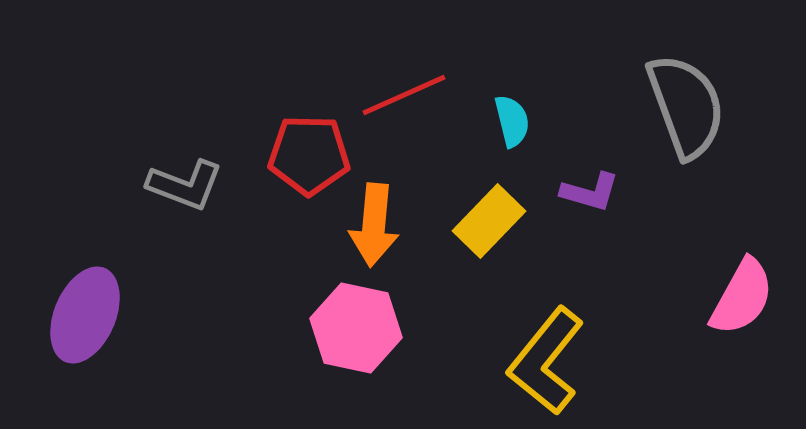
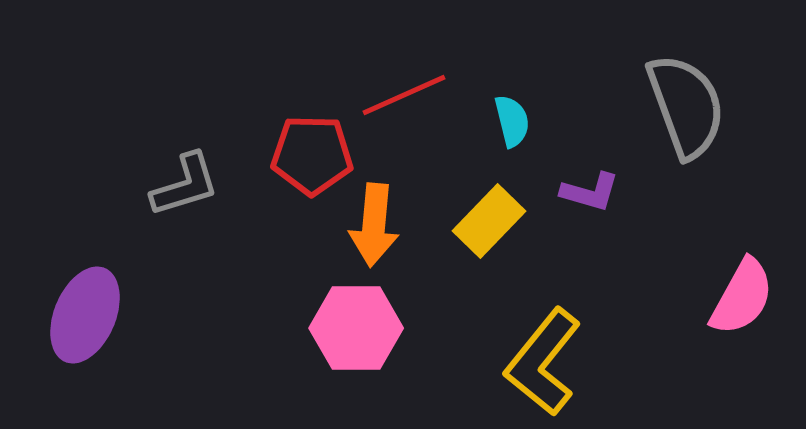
red pentagon: moved 3 px right
gray L-shape: rotated 38 degrees counterclockwise
pink hexagon: rotated 12 degrees counterclockwise
yellow L-shape: moved 3 px left, 1 px down
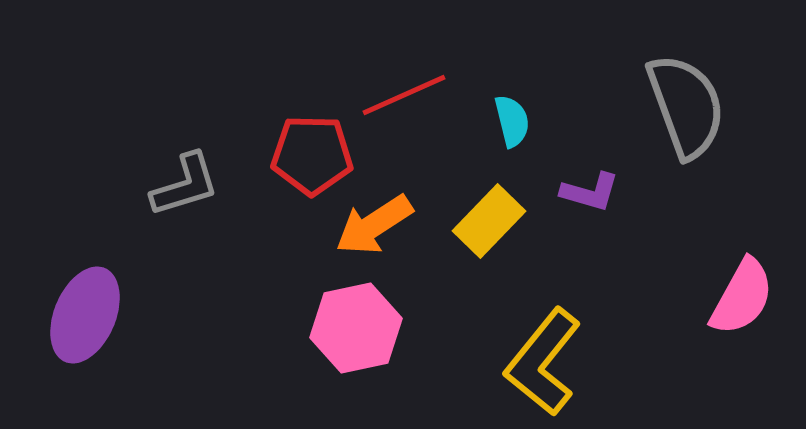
orange arrow: rotated 52 degrees clockwise
pink hexagon: rotated 12 degrees counterclockwise
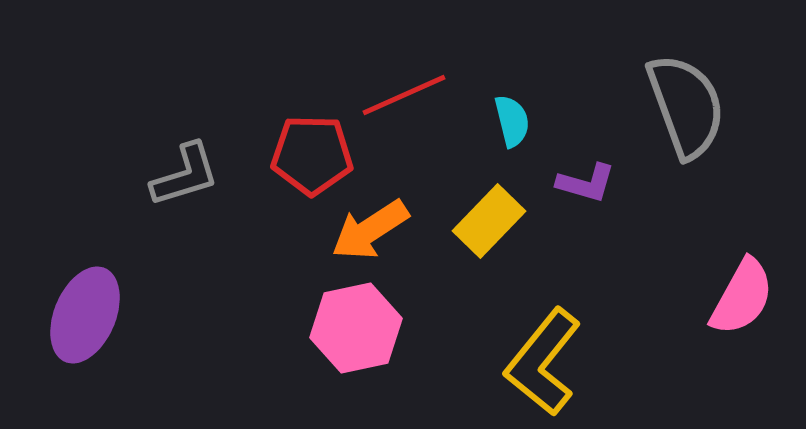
gray L-shape: moved 10 px up
purple L-shape: moved 4 px left, 9 px up
orange arrow: moved 4 px left, 5 px down
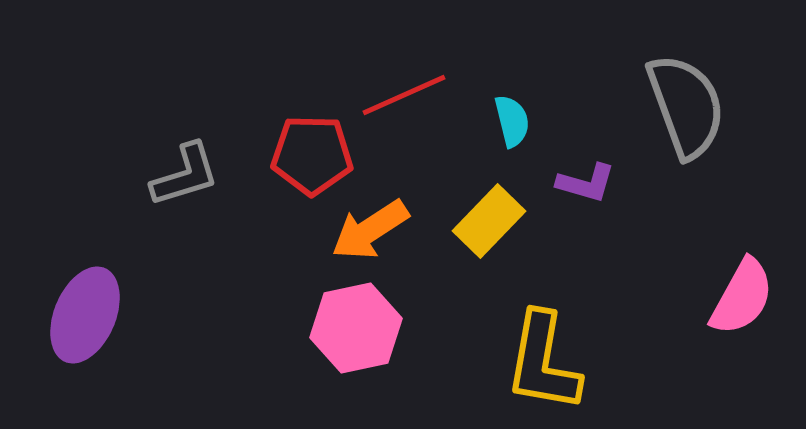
yellow L-shape: rotated 29 degrees counterclockwise
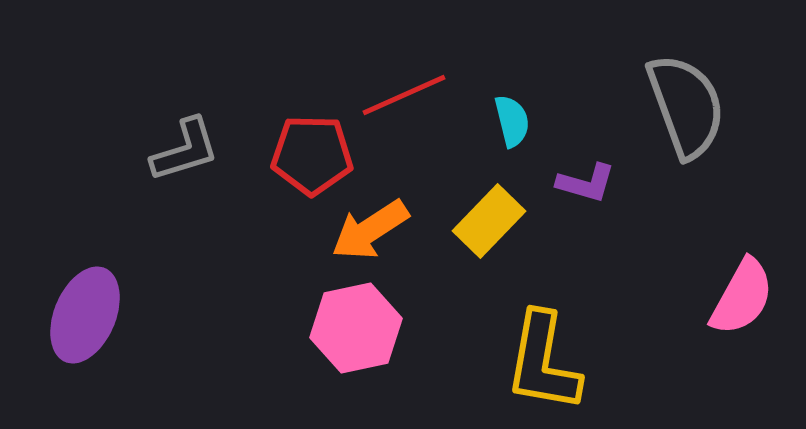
gray L-shape: moved 25 px up
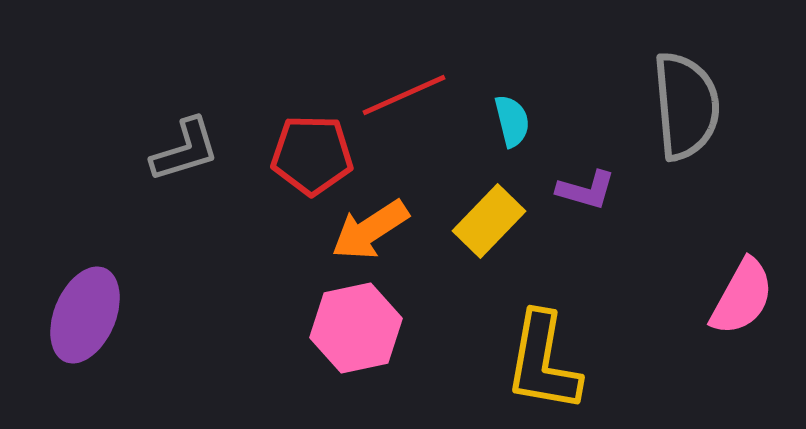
gray semicircle: rotated 15 degrees clockwise
purple L-shape: moved 7 px down
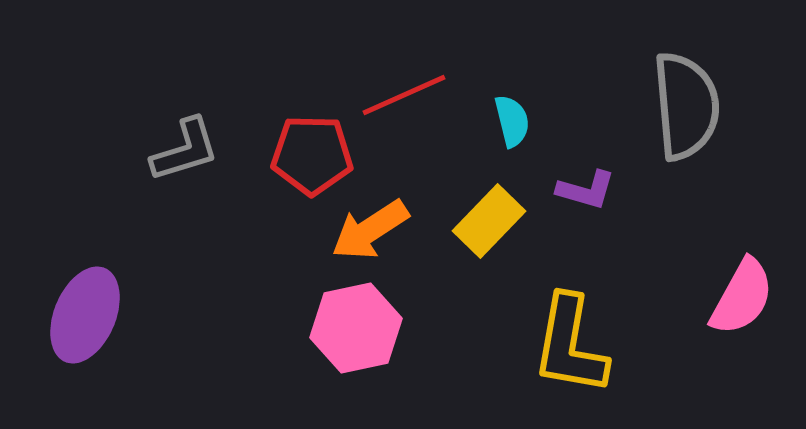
yellow L-shape: moved 27 px right, 17 px up
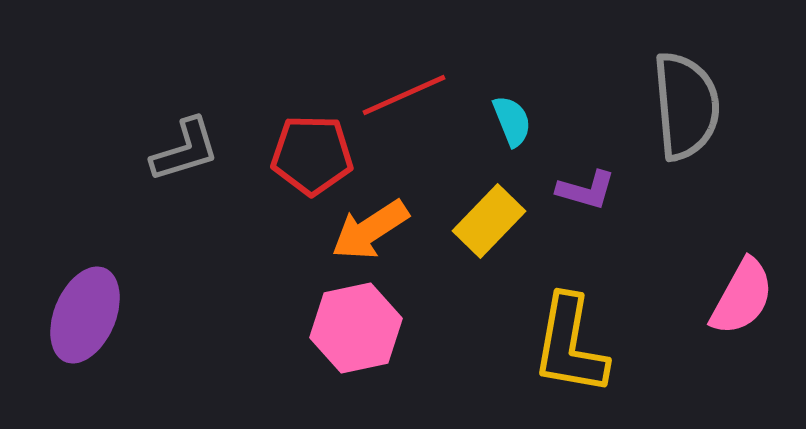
cyan semicircle: rotated 8 degrees counterclockwise
